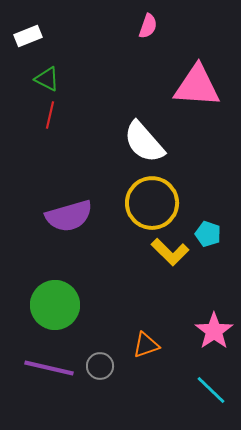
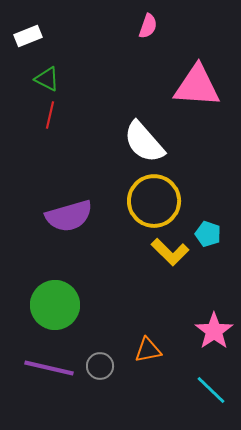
yellow circle: moved 2 px right, 2 px up
orange triangle: moved 2 px right, 5 px down; rotated 8 degrees clockwise
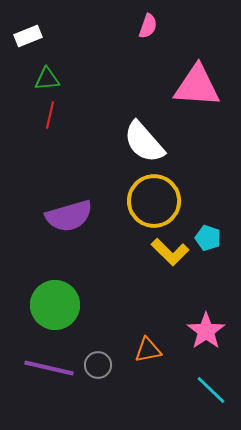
green triangle: rotated 32 degrees counterclockwise
cyan pentagon: moved 4 px down
pink star: moved 8 px left
gray circle: moved 2 px left, 1 px up
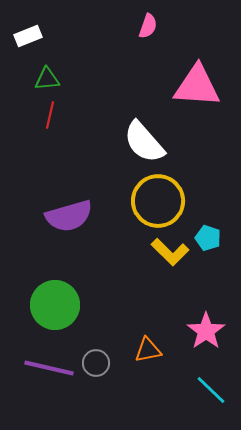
yellow circle: moved 4 px right
gray circle: moved 2 px left, 2 px up
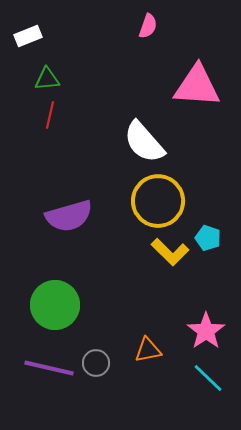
cyan line: moved 3 px left, 12 px up
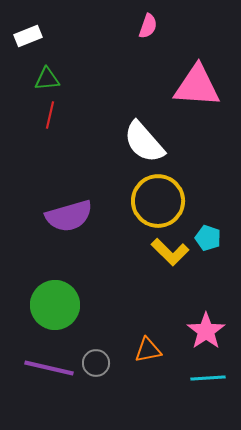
cyan line: rotated 48 degrees counterclockwise
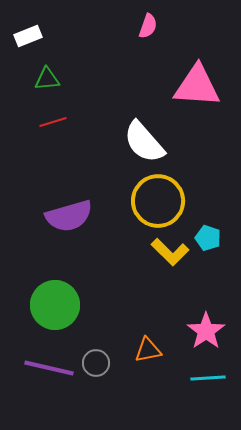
red line: moved 3 px right, 7 px down; rotated 60 degrees clockwise
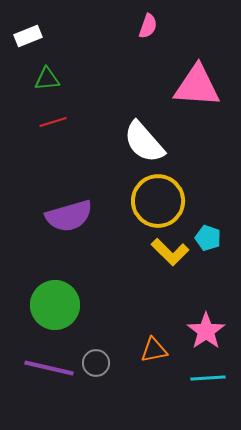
orange triangle: moved 6 px right
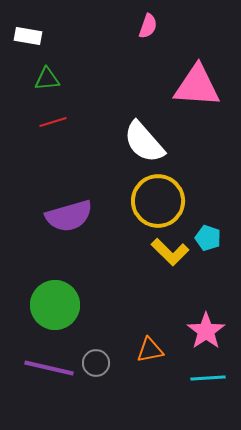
white rectangle: rotated 32 degrees clockwise
orange triangle: moved 4 px left
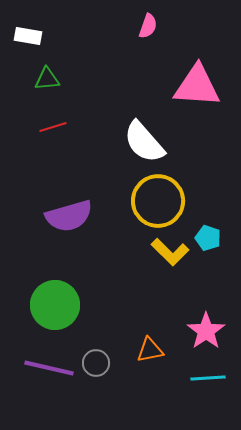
red line: moved 5 px down
